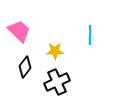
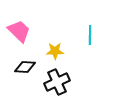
black diamond: rotated 55 degrees clockwise
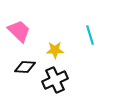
cyan line: rotated 18 degrees counterclockwise
yellow star: moved 1 px up
black cross: moved 2 px left, 2 px up
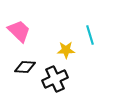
yellow star: moved 11 px right
black cross: moved 1 px up
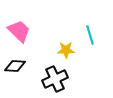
black diamond: moved 10 px left, 1 px up
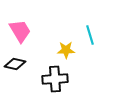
pink trapezoid: moved 1 px right; rotated 15 degrees clockwise
black diamond: moved 2 px up; rotated 10 degrees clockwise
black cross: rotated 20 degrees clockwise
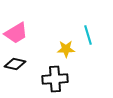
pink trapezoid: moved 4 px left, 2 px down; rotated 90 degrees clockwise
cyan line: moved 2 px left
yellow star: moved 1 px up
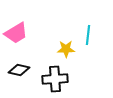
cyan line: rotated 24 degrees clockwise
black diamond: moved 4 px right, 6 px down
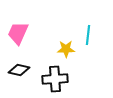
pink trapezoid: moved 2 px right; rotated 145 degrees clockwise
